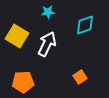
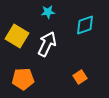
orange pentagon: moved 3 px up
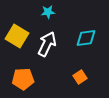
cyan diamond: moved 1 px right, 13 px down; rotated 10 degrees clockwise
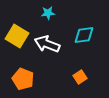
cyan star: moved 1 px down
cyan diamond: moved 2 px left, 3 px up
white arrow: rotated 95 degrees counterclockwise
orange pentagon: rotated 25 degrees clockwise
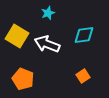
cyan star: rotated 16 degrees counterclockwise
orange square: moved 3 px right, 1 px up
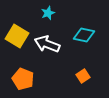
cyan diamond: rotated 20 degrees clockwise
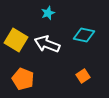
yellow square: moved 1 px left, 4 px down
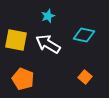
cyan star: moved 3 px down
yellow square: rotated 20 degrees counterclockwise
white arrow: moved 1 px right; rotated 10 degrees clockwise
orange square: moved 2 px right, 1 px down; rotated 16 degrees counterclockwise
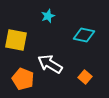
white arrow: moved 2 px right, 20 px down
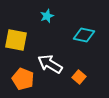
cyan star: moved 1 px left
orange square: moved 6 px left
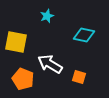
yellow square: moved 2 px down
orange square: rotated 24 degrees counterclockwise
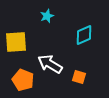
cyan diamond: rotated 35 degrees counterclockwise
yellow square: rotated 15 degrees counterclockwise
orange pentagon: moved 1 px down
